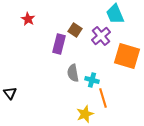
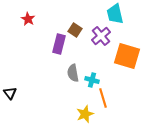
cyan trapezoid: rotated 10 degrees clockwise
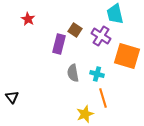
purple cross: rotated 18 degrees counterclockwise
cyan cross: moved 5 px right, 6 px up
black triangle: moved 2 px right, 4 px down
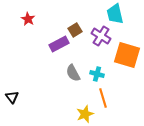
brown square: rotated 24 degrees clockwise
purple rectangle: rotated 48 degrees clockwise
orange square: moved 1 px up
gray semicircle: rotated 18 degrees counterclockwise
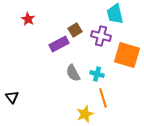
purple cross: rotated 18 degrees counterclockwise
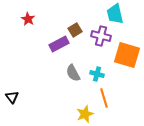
orange line: moved 1 px right
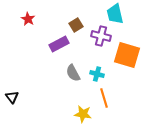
brown square: moved 1 px right, 5 px up
yellow star: moved 2 px left; rotated 30 degrees clockwise
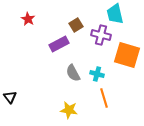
purple cross: moved 1 px up
black triangle: moved 2 px left
yellow star: moved 14 px left, 4 px up
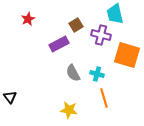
red star: rotated 16 degrees clockwise
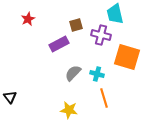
brown square: rotated 16 degrees clockwise
orange square: moved 2 px down
gray semicircle: rotated 72 degrees clockwise
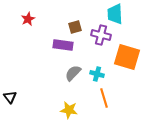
cyan trapezoid: rotated 10 degrees clockwise
brown square: moved 1 px left, 2 px down
purple rectangle: moved 4 px right, 1 px down; rotated 36 degrees clockwise
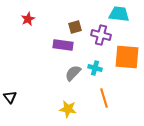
cyan trapezoid: moved 4 px right; rotated 100 degrees clockwise
orange square: rotated 12 degrees counterclockwise
cyan cross: moved 2 px left, 6 px up
yellow star: moved 1 px left, 1 px up
